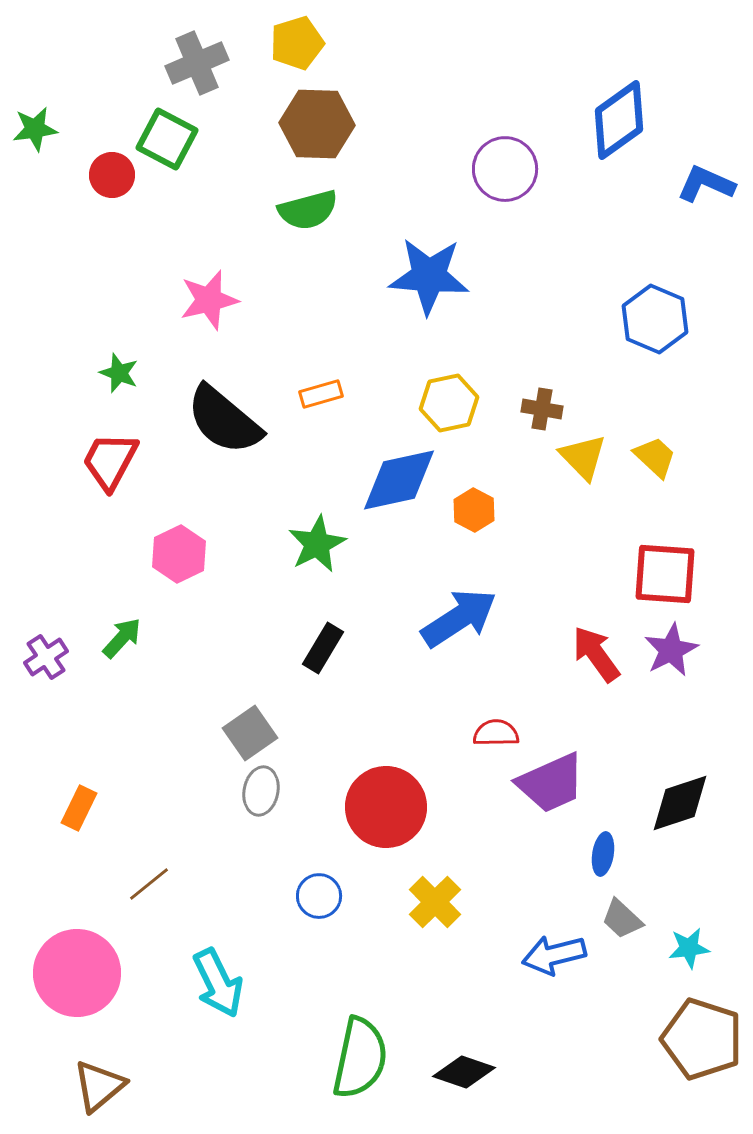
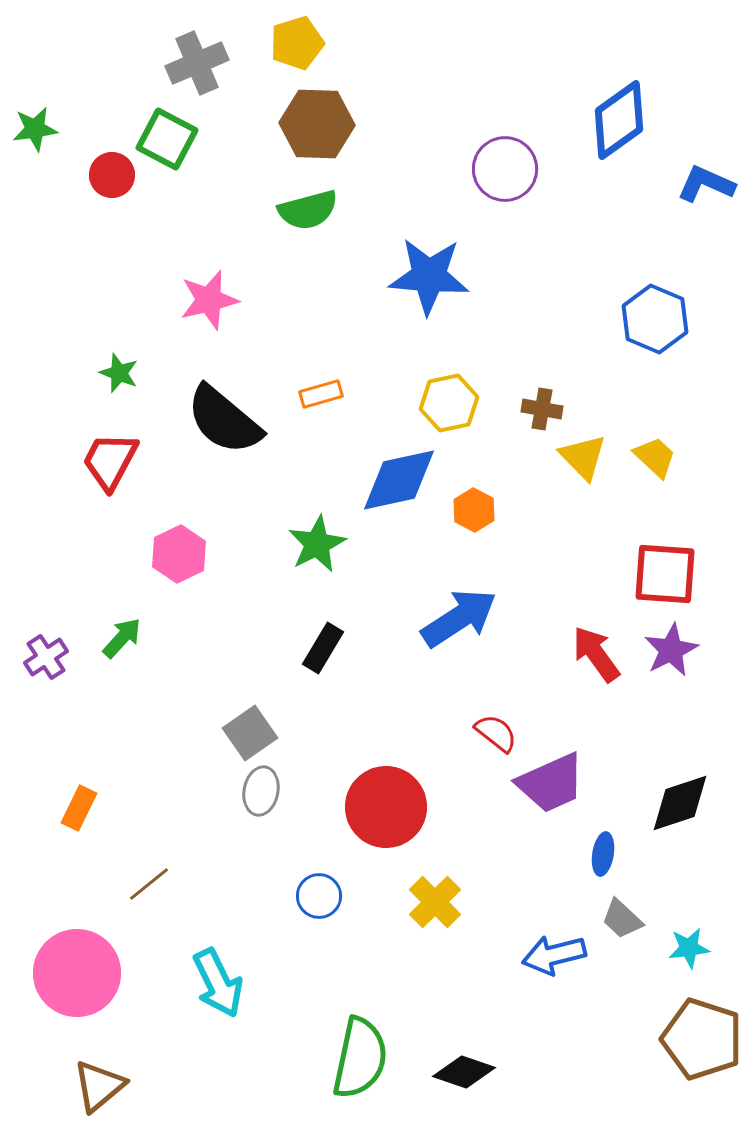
red semicircle at (496, 733): rotated 39 degrees clockwise
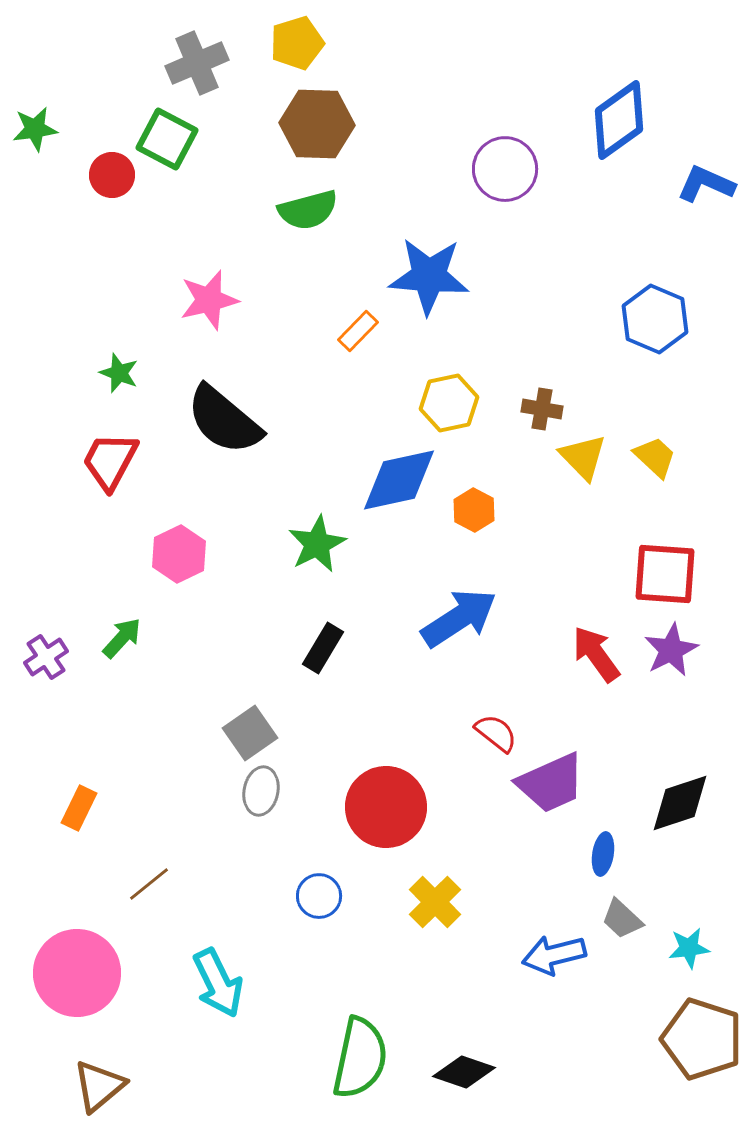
orange rectangle at (321, 394): moved 37 px right, 63 px up; rotated 30 degrees counterclockwise
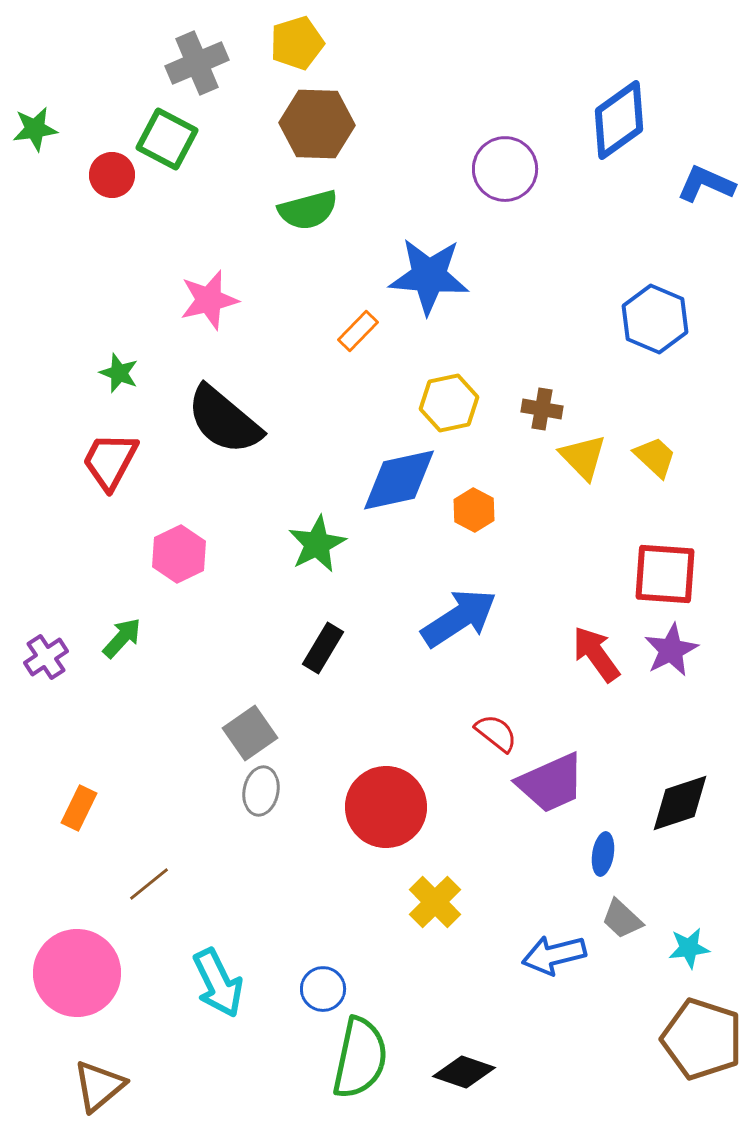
blue circle at (319, 896): moved 4 px right, 93 px down
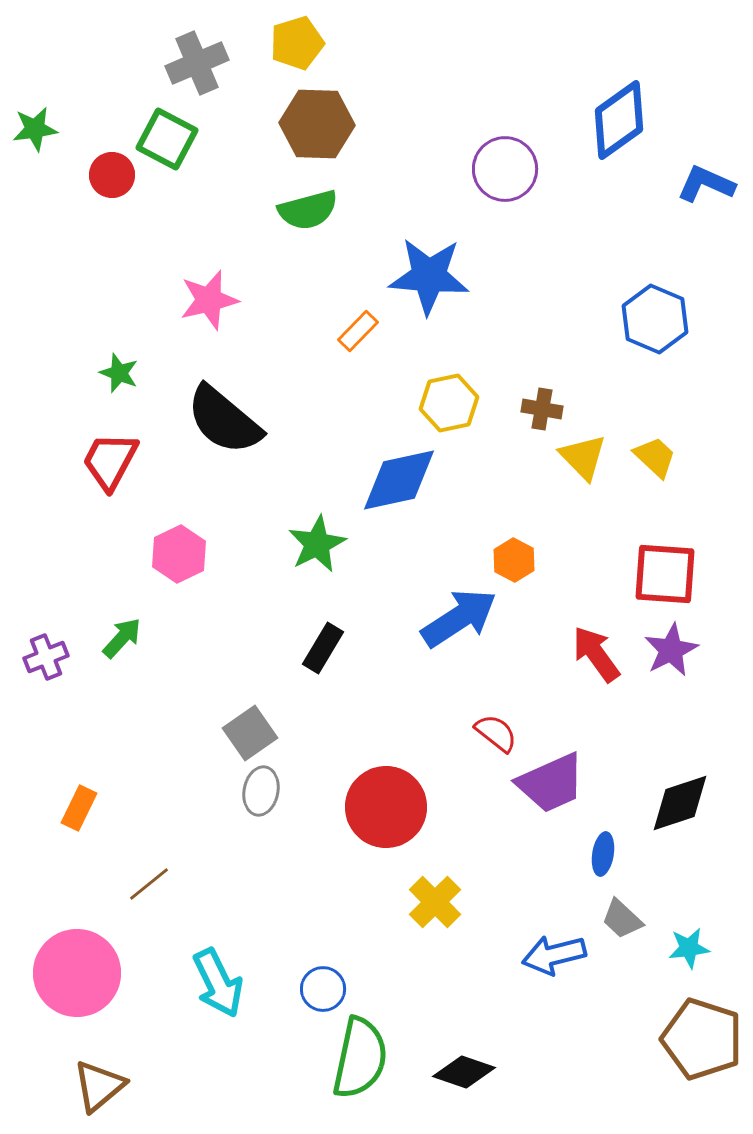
orange hexagon at (474, 510): moved 40 px right, 50 px down
purple cross at (46, 657): rotated 12 degrees clockwise
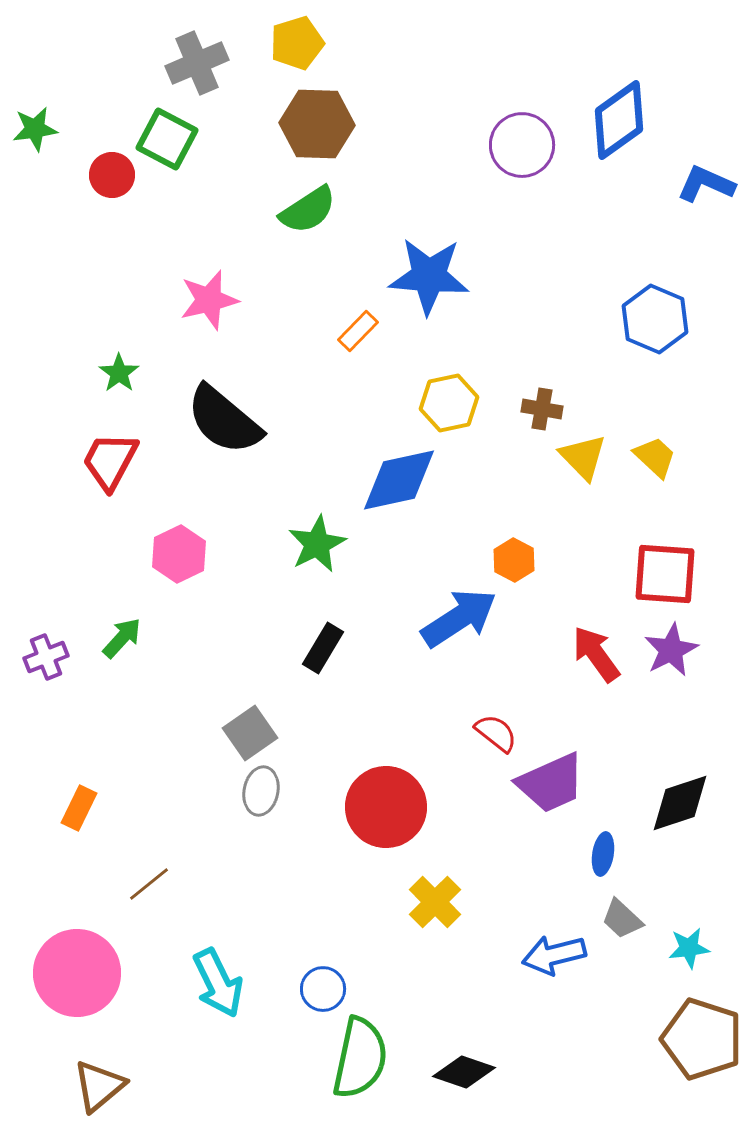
purple circle at (505, 169): moved 17 px right, 24 px up
green semicircle at (308, 210): rotated 18 degrees counterclockwise
green star at (119, 373): rotated 15 degrees clockwise
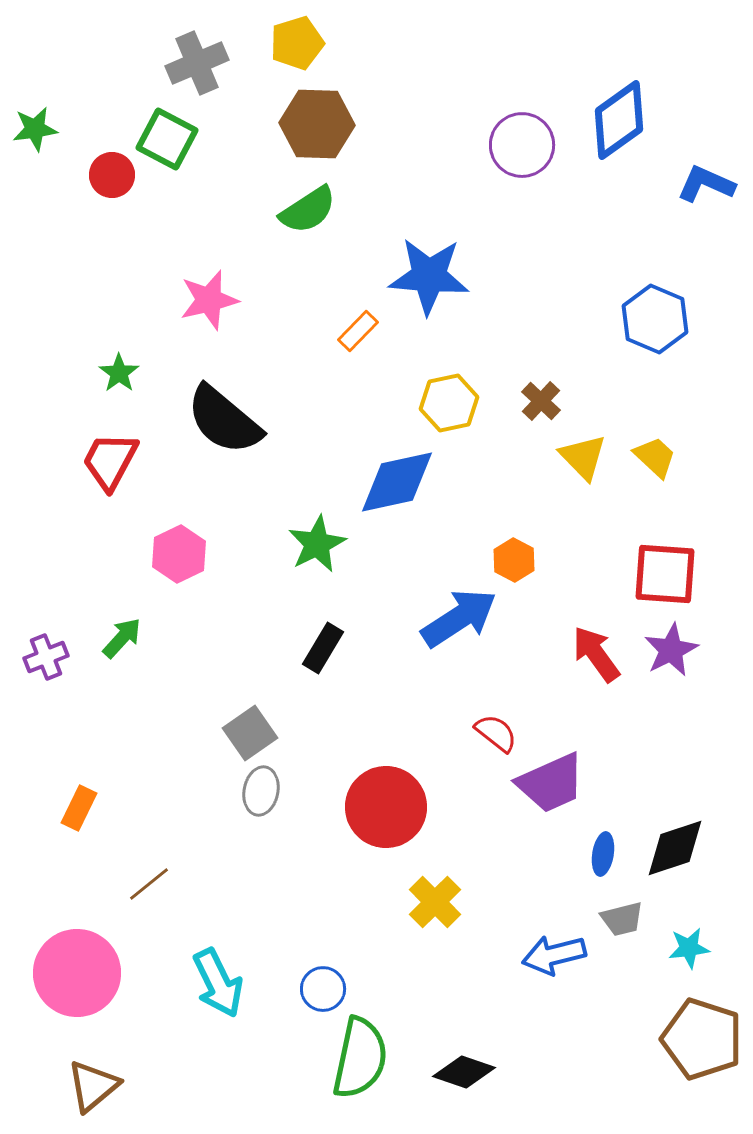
brown cross at (542, 409): moved 1 px left, 8 px up; rotated 33 degrees clockwise
blue diamond at (399, 480): moved 2 px left, 2 px down
black diamond at (680, 803): moved 5 px left, 45 px down
gray trapezoid at (622, 919): rotated 57 degrees counterclockwise
brown triangle at (99, 1086): moved 6 px left
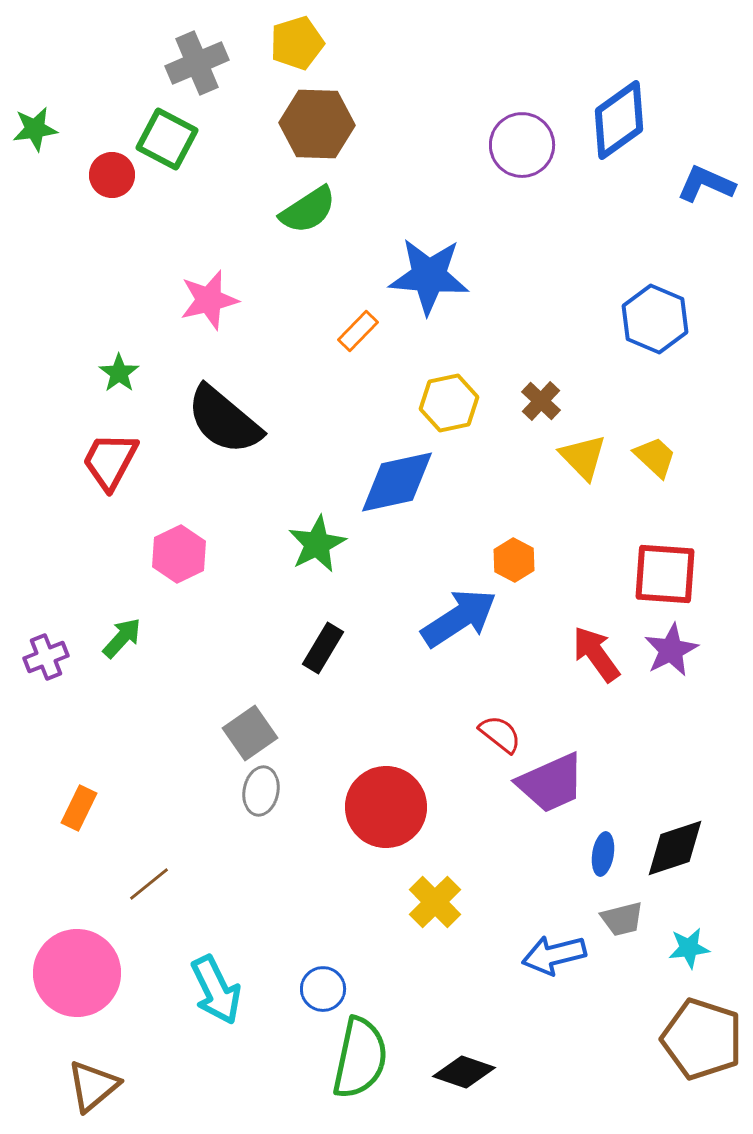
red semicircle at (496, 733): moved 4 px right, 1 px down
cyan arrow at (218, 983): moved 2 px left, 7 px down
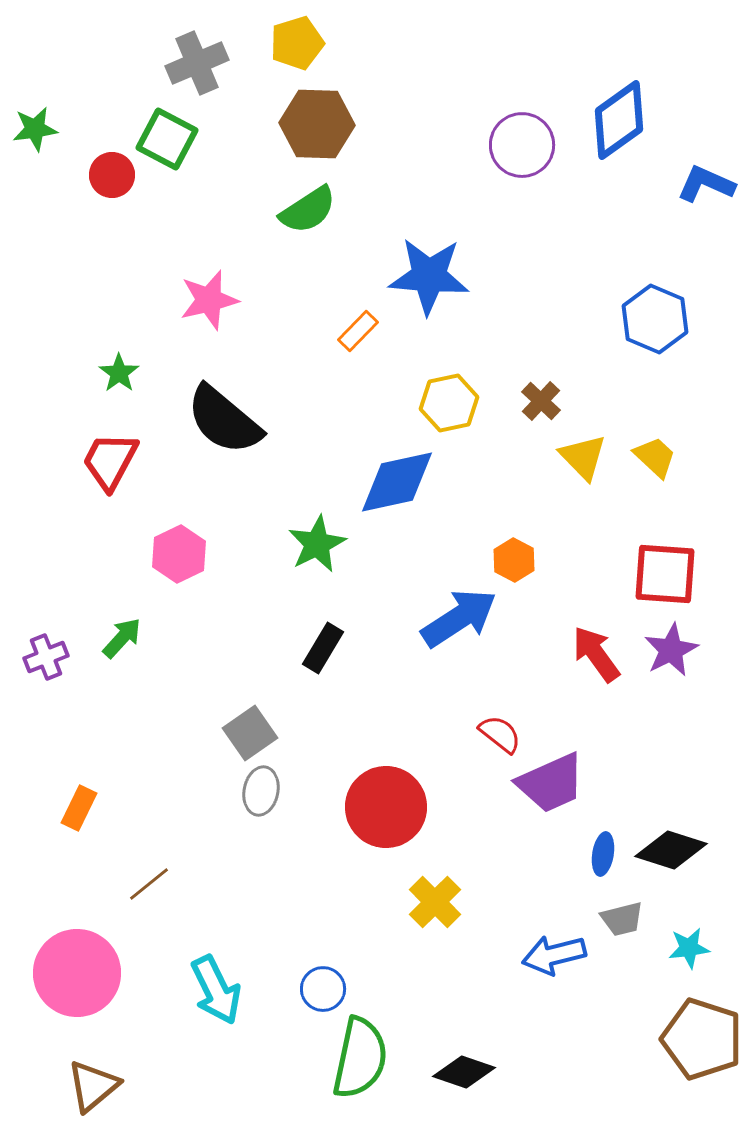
black diamond at (675, 848): moved 4 px left, 2 px down; rotated 36 degrees clockwise
